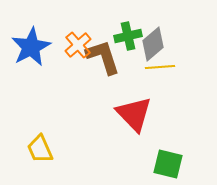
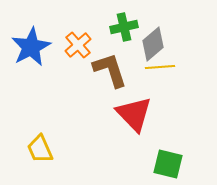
green cross: moved 4 px left, 9 px up
brown L-shape: moved 7 px right, 13 px down
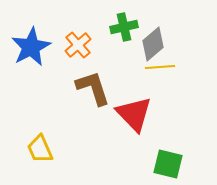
brown L-shape: moved 17 px left, 18 px down
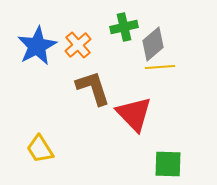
blue star: moved 6 px right, 1 px up
yellow trapezoid: rotated 8 degrees counterclockwise
green square: rotated 12 degrees counterclockwise
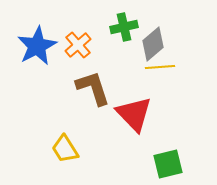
yellow trapezoid: moved 25 px right
green square: rotated 16 degrees counterclockwise
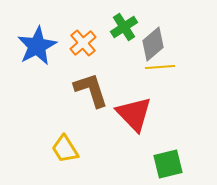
green cross: rotated 20 degrees counterclockwise
orange cross: moved 5 px right, 2 px up
brown L-shape: moved 2 px left, 2 px down
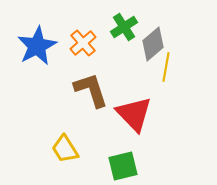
yellow line: moved 6 px right; rotated 76 degrees counterclockwise
green square: moved 45 px left, 2 px down
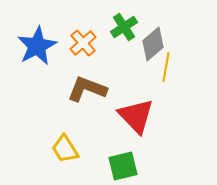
brown L-shape: moved 4 px left, 1 px up; rotated 51 degrees counterclockwise
red triangle: moved 2 px right, 2 px down
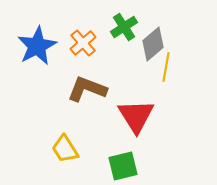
red triangle: rotated 12 degrees clockwise
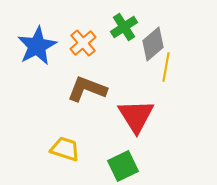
yellow trapezoid: rotated 140 degrees clockwise
green square: rotated 12 degrees counterclockwise
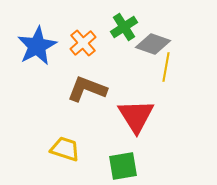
gray diamond: rotated 60 degrees clockwise
green square: rotated 16 degrees clockwise
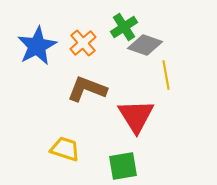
gray diamond: moved 8 px left, 1 px down
yellow line: moved 8 px down; rotated 20 degrees counterclockwise
